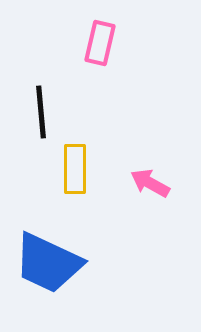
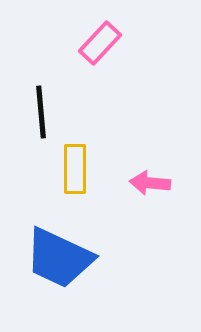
pink rectangle: rotated 30 degrees clockwise
pink arrow: rotated 24 degrees counterclockwise
blue trapezoid: moved 11 px right, 5 px up
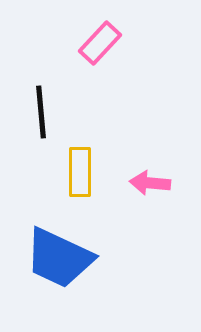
yellow rectangle: moved 5 px right, 3 px down
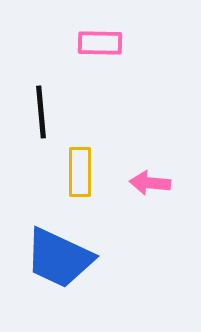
pink rectangle: rotated 48 degrees clockwise
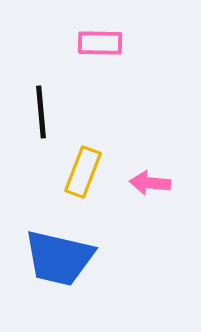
yellow rectangle: moved 3 px right; rotated 21 degrees clockwise
blue trapezoid: rotated 12 degrees counterclockwise
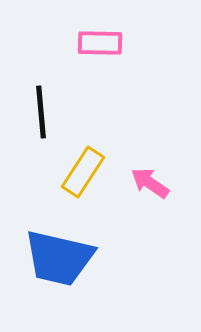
yellow rectangle: rotated 12 degrees clockwise
pink arrow: rotated 30 degrees clockwise
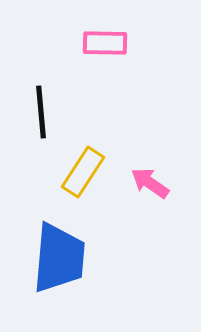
pink rectangle: moved 5 px right
blue trapezoid: rotated 98 degrees counterclockwise
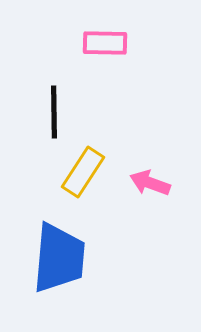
black line: moved 13 px right; rotated 4 degrees clockwise
pink arrow: rotated 15 degrees counterclockwise
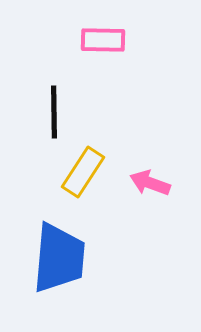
pink rectangle: moved 2 px left, 3 px up
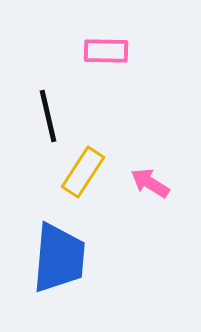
pink rectangle: moved 3 px right, 11 px down
black line: moved 6 px left, 4 px down; rotated 12 degrees counterclockwise
pink arrow: rotated 12 degrees clockwise
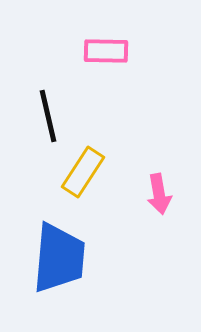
pink arrow: moved 9 px right, 11 px down; rotated 132 degrees counterclockwise
